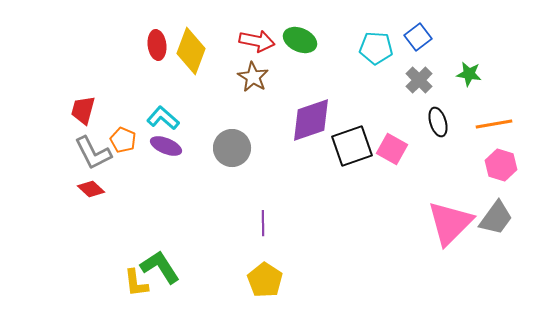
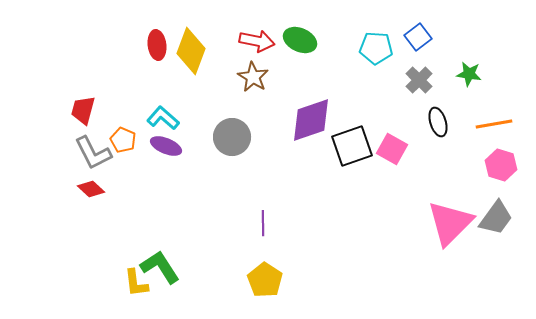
gray circle: moved 11 px up
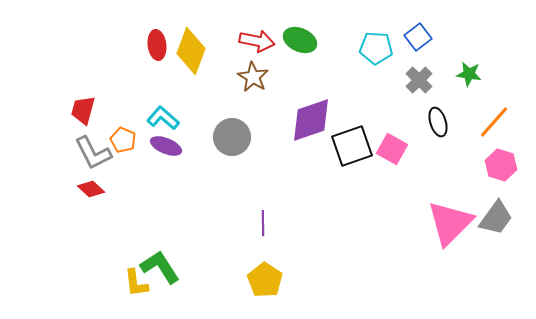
orange line: moved 2 px up; rotated 39 degrees counterclockwise
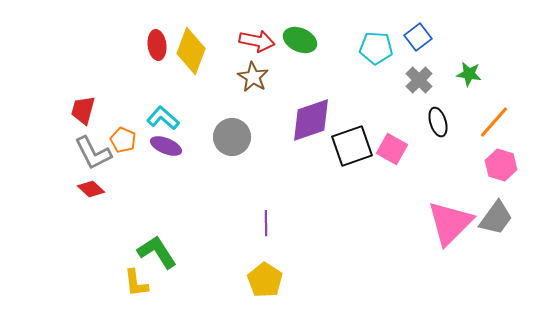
purple line: moved 3 px right
green L-shape: moved 3 px left, 15 px up
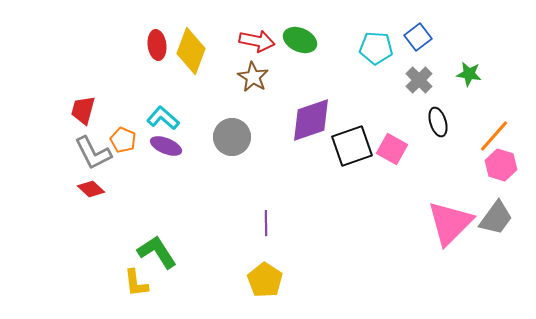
orange line: moved 14 px down
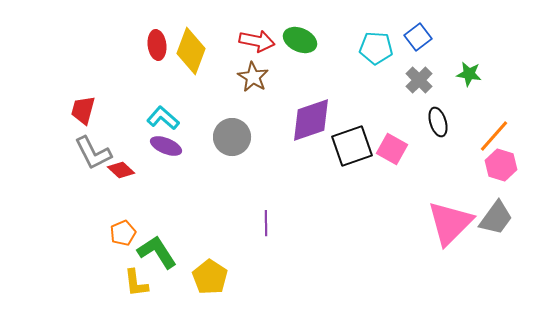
orange pentagon: moved 93 px down; rotated 25 degrees clockwise
red diamond: moved 30 px right, 19 px up
yellow pentagon: moved 55 px left, 3 px up
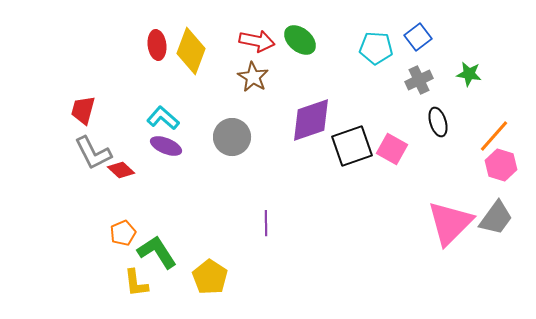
green ellipse: rotated 16 degrees clockwise
gray cross: rotated 20 degrees clockwise
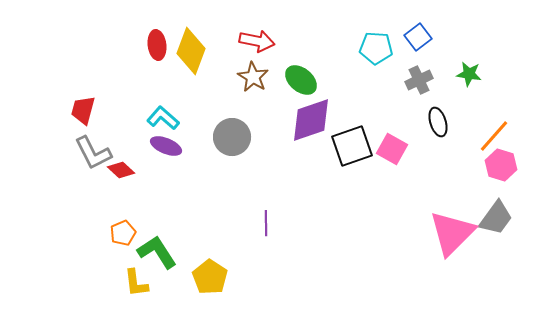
green ellipse: moved 1 px right, 40 px down
pink triangle: moved 2 px right, 10 px down
